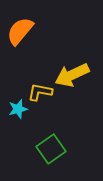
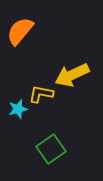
yellow L-shape: moved 1 px right, 2 px down
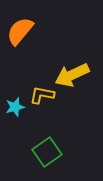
yellow L-shape: moved 1 px right, 1 px down
cyan star: moved 3 px left, 2 px up
green square: moved 4 px left, 3 px down
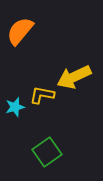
yellow arrow: moved 2 px right, 2 px down
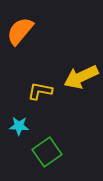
yellow arrow: moved 7 px right
yellow L-shape: moved 2 px left, 4 px up
cyan star: moved 4 px right, 19 px down; rotated 18 degrees clockwise
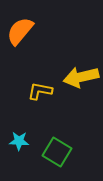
yellow arrow: rotated 12 degrees clockwise
cyan star: moved 15 px down
green square: moved 10 px right; rotated 24 degrees counterclockwise
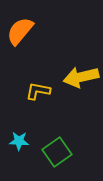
yellow L-shape: moved 2 px left
green square: rotated 24 degrees clockwise
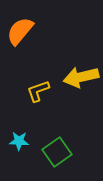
yellow L-shape: rotated 30 degrees counterclockwise
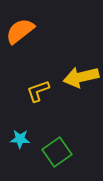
orange semicircle: rotated 12 degrees clockwise
cyan star: moved 1 px right, 2 px up
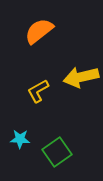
orange semicircle: moved 19 px right
yellow L-shape: rotated 10 degrees counterclockwise
